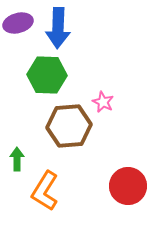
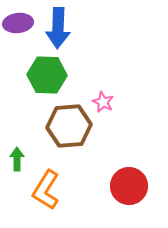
purple ellipse: rotated 8 degrees clockwise
red circle: moved 1 px right
orange L-shape: moved 1 px right, 1 px up
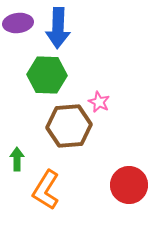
pink star: moved 4 px left
red circle: moved 1 px up
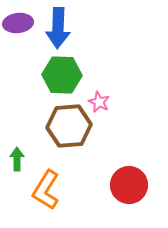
green hexagon: moved 15 px right
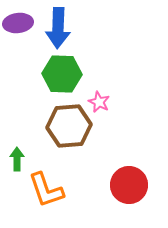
green hexagon: moved 1 px up
orange L-shape: rotated 51 degrees counterclockwise
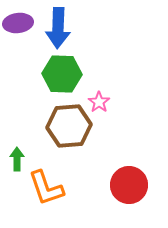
pink star: rotated 10 degrees clockwise
orange L-shape: moved 2 px up
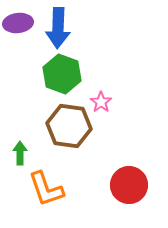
green hexagon: rotated 18 degrees clockwise
pink star: moved 2 px right
brown hexagon: rotated 12 degrees clockwise
green arrow: moved 3 px right, 6 px up
orange L-shape: moved 1 px down
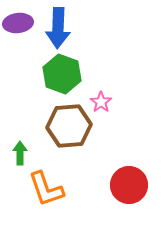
brown hexagon: rotated 12 degrees counterclockwise
